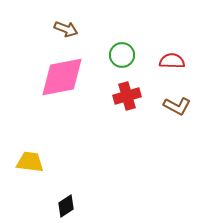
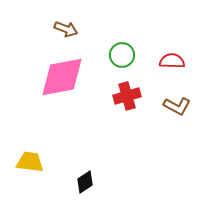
black diamond: moved 19 px right, 24 px up
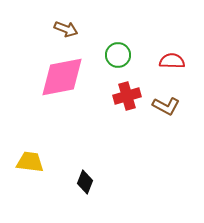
green circle: moved 4 px left
brown L-shape: moved 11 px left
black diamond: rotated 35 degrees counterclockwise
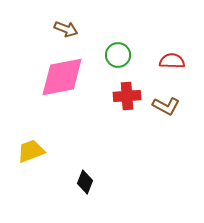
red cross: rotated 12 degrees clockwise
yellow trapezoid: moved 1 px right, 11 px up; rotated 28 degrees counterclockwise
